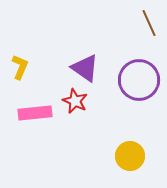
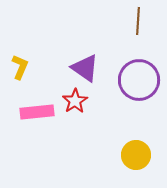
brown line: moved 11 px left, 2 px up; rotated 28 degrees clockwise
red star: rotated 15 degrees clockwise
pink rectangle: moved 2 px right, 1 px up
yellow circle: moved 6 px right, 1 px up
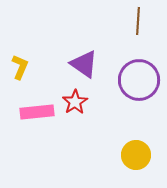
purple triangle: moved 1 px left, 4 px up
red star: moved 1 px down
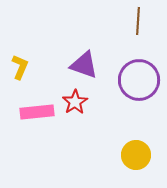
purple triangle: moved 1 px down; rotated 16 degrees counterclockwise
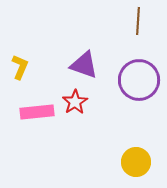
yellow circle: moved 7 px down
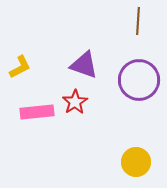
yellow L-shape: rotated 40 degrees clockwise
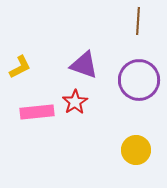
yellow circle: moved 12 px up
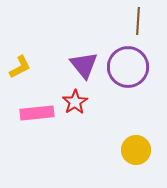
purple triangle: rotated 32 degrees clockwise
purple circle: moved 11 px left, 13 px up
pink rectangle: moved 1 px down
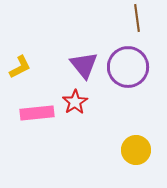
brown line: moved 1 px left, 3 px up; rotated 12 degrees counterclockwise
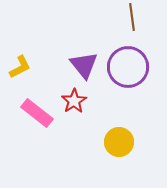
brown line: moved 5 px left, 1 px up
red star: moved 1 px left, 1 px up
pink rectangle: rotated 44 degrees clockwise
yellow circle: moved 17 px left, 8 px up
